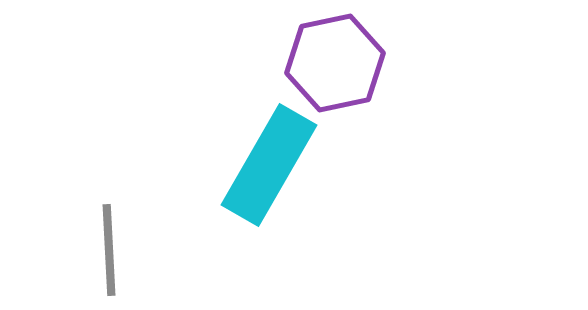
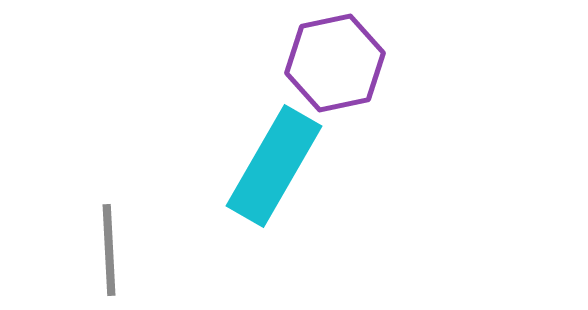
cyan rectangle: moved 5 px right, 1 px down
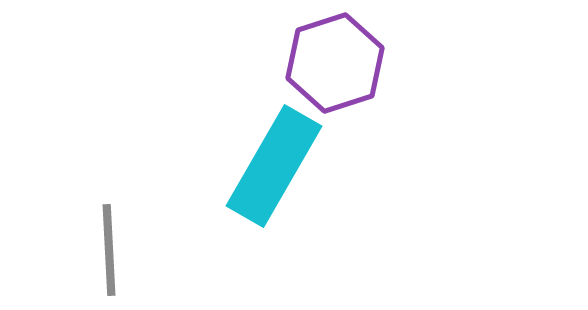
purple hexagon: rotated 6 degrees counterclockwise
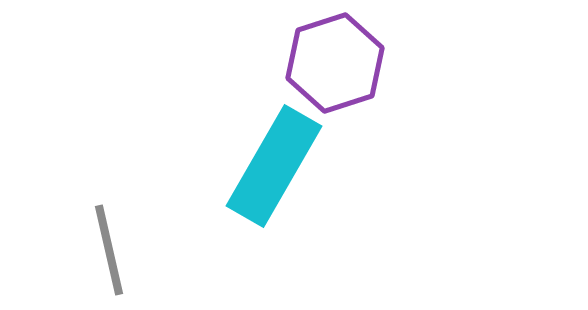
gray line: rotated 10 degrees counterclockwise
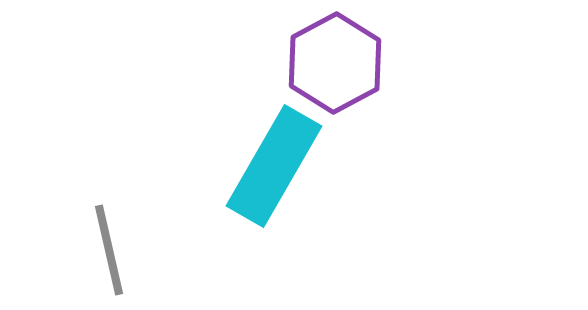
purple hexagon: rotated 10 degrees counterclockwise
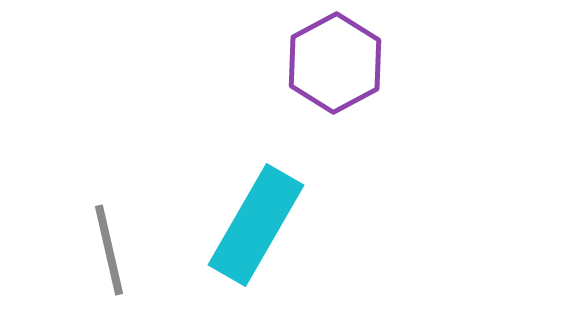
cyan rectangle: moved 18 px left, 59 px down
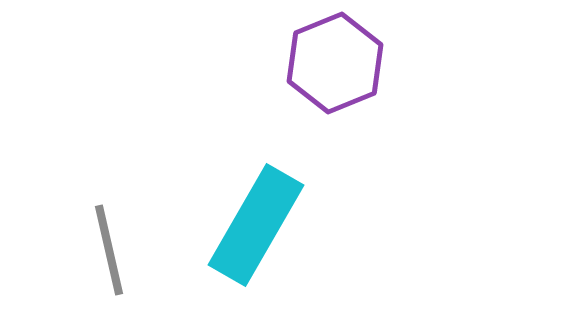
purple hexagon: rotated 6 degrees clockwise
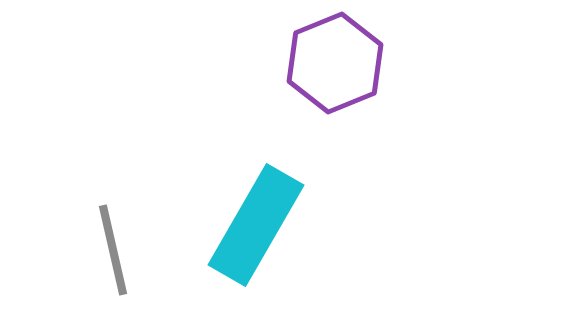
gray line: moved 4 px right
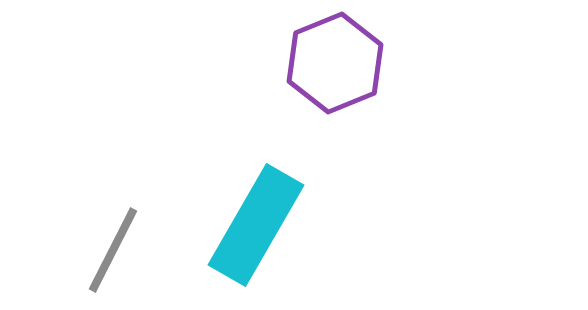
gray line: rotated 40 degrees clockwise
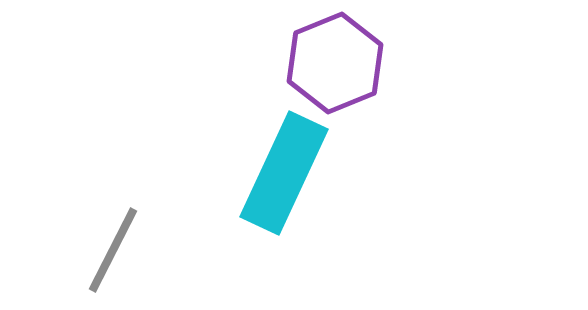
cyan rectangle: moved 28 px right, 52 px up; rotated 5 degrees counterclockwise
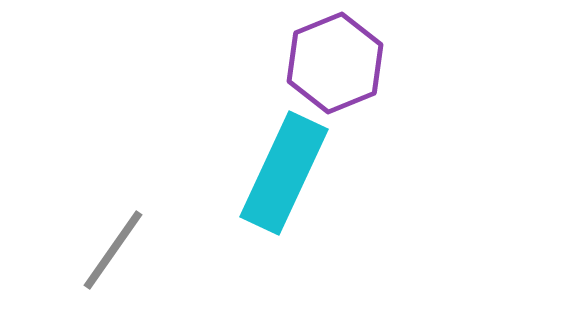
gray line: rotated 8 degrees clockwise
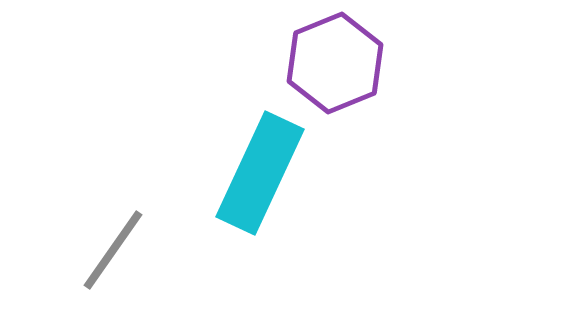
cyan rectangle: moved 24 px left
